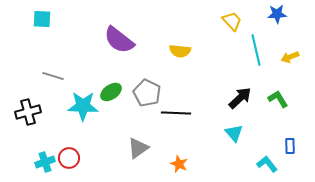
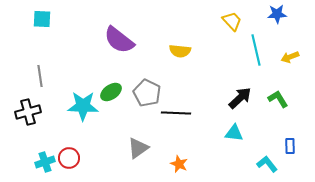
gray line: moved 13 px left; rotated 65 degrees clockwise
cyan triangle: rotated 42 degrees counterclockwise
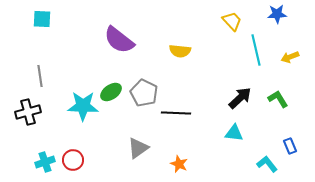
gray pentagon: moved 3 px left
blue rectangle: rotated 21 degrees counterclockwise
red circle: moved 4 px right, 2 px down
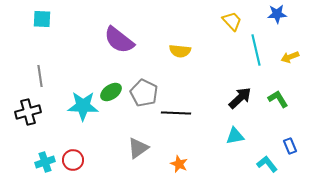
cyan triangle: moved 1 px right, 3 px down; rotated 18 degrees counterclockwise
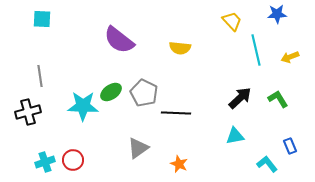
yellow semicircle: moved 3 px up
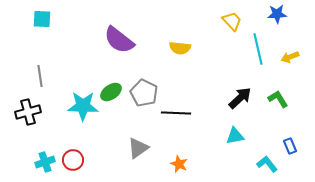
cyan line: moved 2 px right, 1 px up
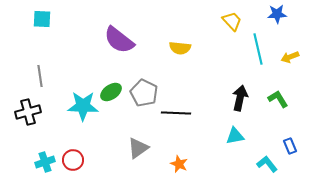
black arrow: rotated 35 degrees counterclockwise
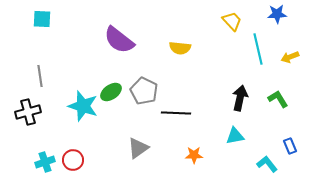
gray pentagon: moved 2 px up
cyan star: rotated 16 degrees clockwise
orange star: moved 15 px right, 9 px up; rotated 24 degrees counterclockwise
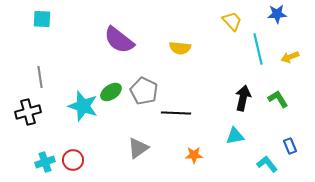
gray line: moved 1 px down
black arrow: moved 3 px right
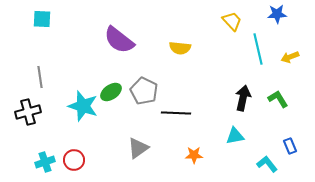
red circle: moved 1 px right
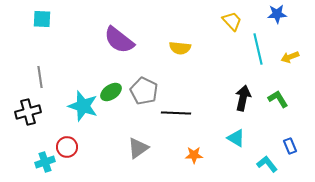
cyan triangle: moved 1 px right, 2 px down; rotated 42 degrees clockwise
red circle: moved 7 px left, 13 px up
